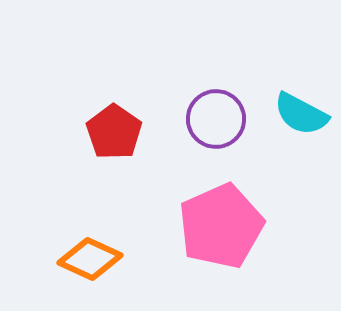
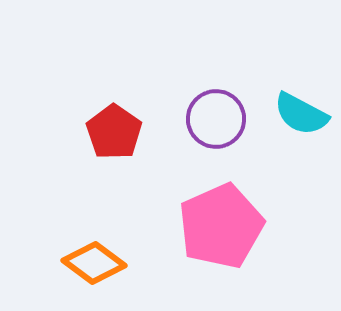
orange diamond: moved 4 px right, 4 px down; rotated 12 degrees clockwise
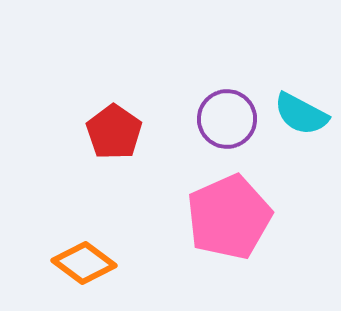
purple circle: moved 11 px right
pink pentagon: moved 8 px right, 9 px up
orange diamond: moved 10 px left
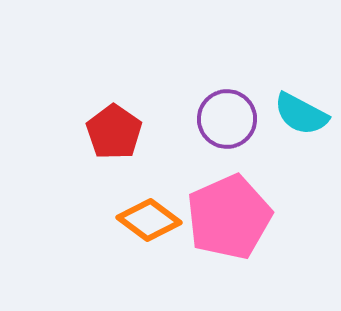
orange diamond: moved 65 px right, 43 px up
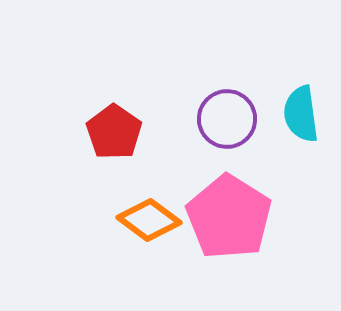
cyan semicircle: rotated 54 degrees clockwise
pink pentagon: rotated 16 degrees counterclockwise
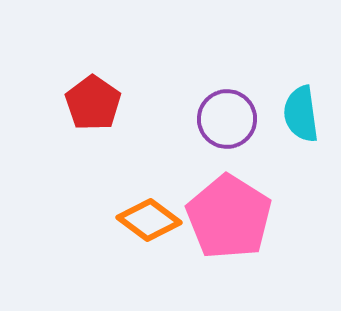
red pentagon: moved 21 px left, 29 px up
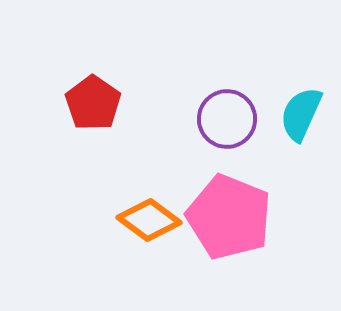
cyan semicircle: rotated 32 degrees clockwise
pink pentagon: rotated 10 degrees counterclockwise
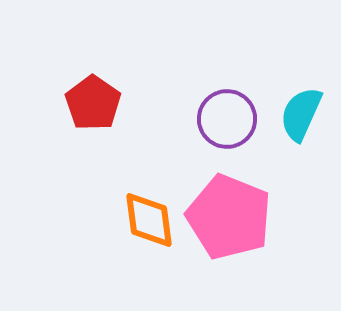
orange diamond: rotated 46 degrees clockwise
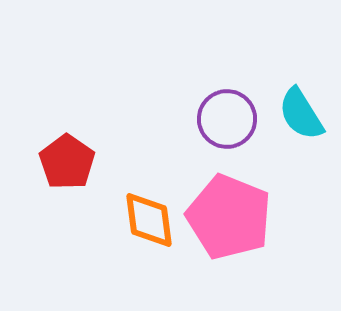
red pentagon: moved 26 px left, 59 px down
cyan semicircle: rotated 56 degrees counterclockwise
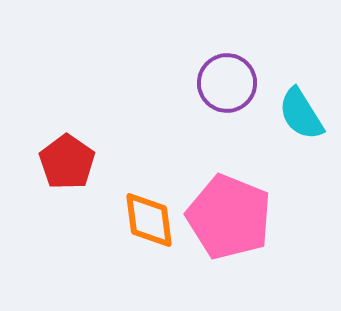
purple circle: moved 36 px up
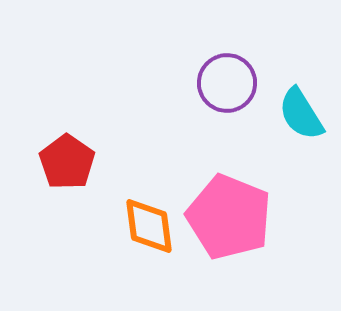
orange diamond: moved 6 px down
